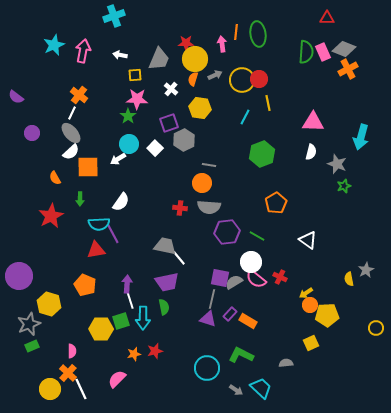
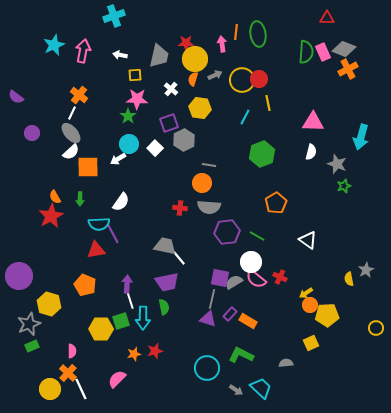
gray trapezoid at (159, 59): moved 3 px up; rotated 10 degrees counterclockwise
orange semicircle at (55, 178): moved 19 px down
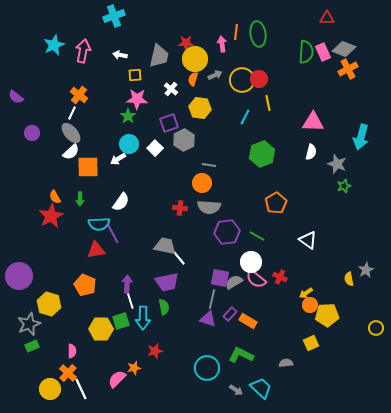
orange star at (134, 354): moved 14 px down
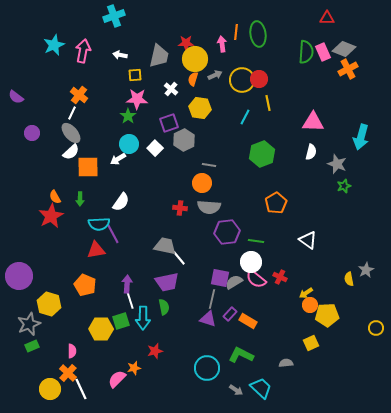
green line at (257, 236): moved 1 px left, 5 px down; rotated 21 degrees counterclockwise
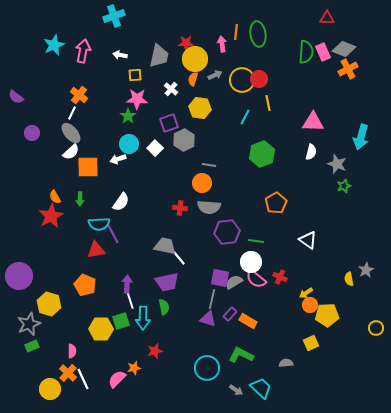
white arrow at (118, 159): rotated 14 degrees clockwise
white line at (81, 389): moved 2 px right, 10 px up
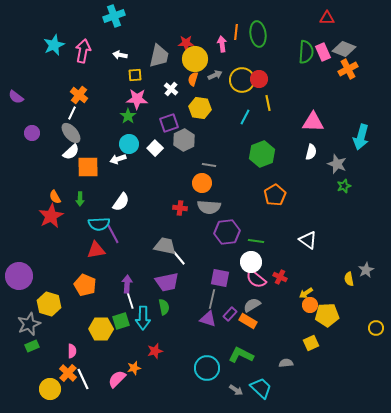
orange pentagon at (276, 203): moved 1 px left, 8 px up
gray semicircle at (234, 282): moved 18 px right, 23 px down
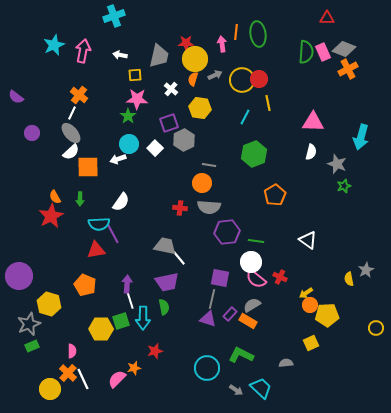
green hexagon at (262, 154): moved 8 px left
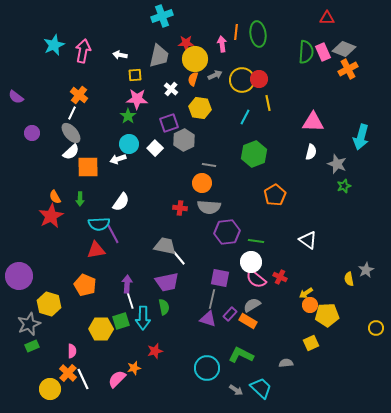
cyan cross at (114, 16): moved 48 px right
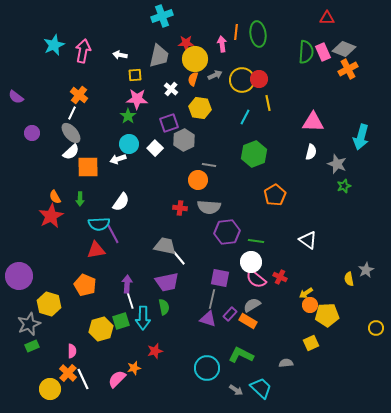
orange circle at (202, 183): moved 4 px left, 3 px up
yellow hexagon at (101, 329): rotated 15 degrees counterclockwise
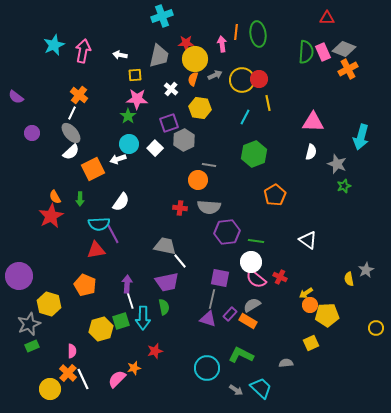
orange square at (88, 167): moved 5 px right, 2 px down; rotated 25 degrees counterclockwise
white line at (179, 258): moved 1 px right, 3 px down
